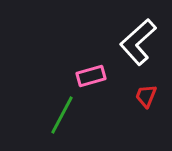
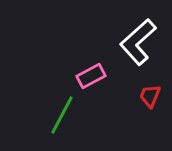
pink rectangle: rotated 12 degrees counterclockwise
red trapezoid: moved 4 px right
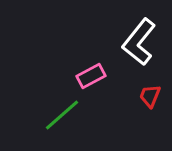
white L-shape: moved 1 px right; rotated 9 degrees counterclockwise
green line: rotated 21 degrees clockwise
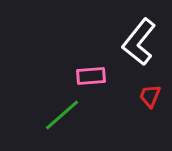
pink rectangle: rotated 24 degrees clockwise
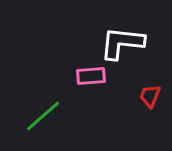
white L-shape: moved 17 px left, 1 px down; rotated 57 degrees clockwise
green line: moved 19 px left, 1 px down
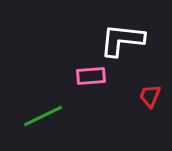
white L-shape: moved 3 px up
green line: rotated 15 degrees clockwise
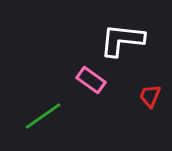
pink rectangle: moved 4 px down; rotated 40 degrees clockwise
green line: rotated 9 degrees counterclockwise
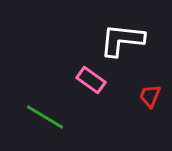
green line: moved 2 px right, 1 px down; rotated 66 degrees clockwise
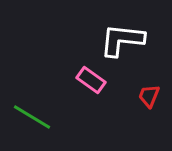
red trapezoid: moved 1 px left
green line: moved 13 px left
